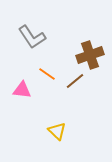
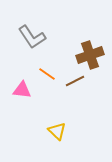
brown line: rotated 12 degrees clockwise
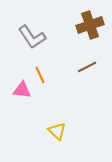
brown cross: moved 30 px up
orange line: moved 7 px left, 1 px down; rotated 30 degrees clockwise
brown line: moved 12 px right, 14 px up
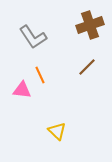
gray L-shape: moved 1 px right
brown line: rotated 18 degrees counterclockwise
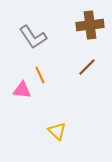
brown cross: rotated 12 degrees clockwise
